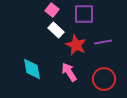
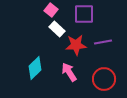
pink square: moved 1 px left
white rectangle: moved 1 px right, 1 px up
red star: rotated 30 degrees counterclockwise
cyan diamond: moved 3 px right, 1 px up; rotated 55 degrees clockwise
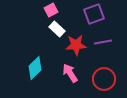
pink square: rotated 24 degrees clockwise
purple square: moved 10 px right; rotated 20 degrees counterclockwise
pink arrow: moved 1 px right, 1 px down
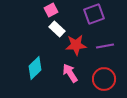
purple line: moved 2 px right, 4 px down
